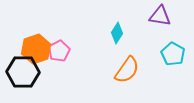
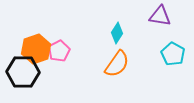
orange semicircle: moved 10 px left, 6 px up
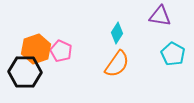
pink pentagon: moved 2 px right; rotated 20 degrees counterclockwise
black hexagon: moved 2 px right
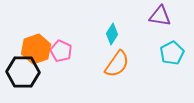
cyan diamond: moved 5 px left, 1 px down
cyan pentagon: moved 1 px left, 1 px up; rotated 15 degrees clockwise
black hexagon: moved 2 px left
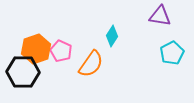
cyan diamond: moved 2 px down
orange semicircle: moved 26 px left
